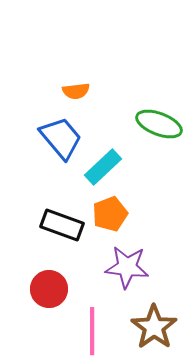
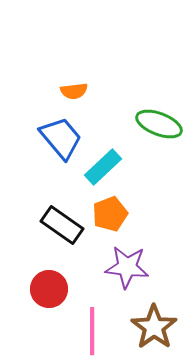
orange semicircle: moved 2 px left
black rectangle: rotated 15 degrees clockwise
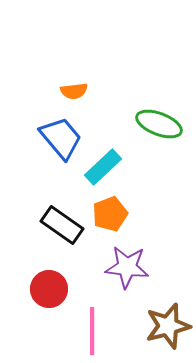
brown star: moved 14 px right, 1 px up; rotated 21 degrees clockwise
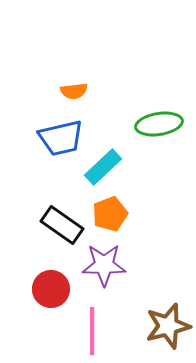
green ellipse: rotated 30 degrees counterclockwise
blue trapezoid: rotated 117 degrees clockwise
purple star: moved 23 px left, 2 px up; rotated 6 degrees counterclockwise
red circle: moved 2 px right
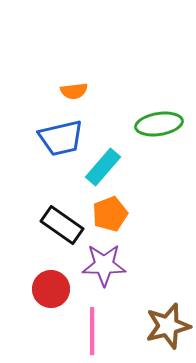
cyan rectangle: rotated 6 degrees counterclockwise
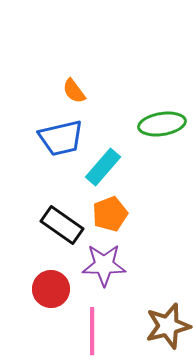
orange semicircle: rotated 60 degrees clockwise
green ellipse: moved 3 px right
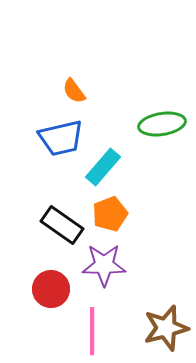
brown star: moved 2 px left, 2 px down
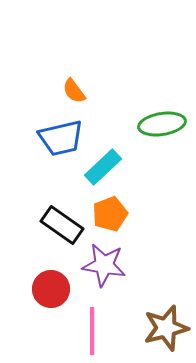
cyan rectangle: rotated 6 degrees clockwise
purple star: rotated 9 degrees clockwise
